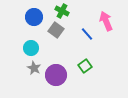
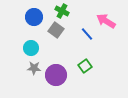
pink arrow: rotated 36 degrees counterclockwise
gray star: rotated 24 degrees counterclockwise
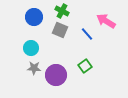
gray square: moved 4 px right; rotated 14 degrees counterclockwise
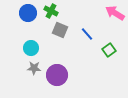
green cross: moved 11 px left
blue circle: moved 6 px left, 4 px up
pink arrow: moved 9 px right, 8 px up
green square: moved 24 px right, 16 px up
purple circle: moved 1 px right
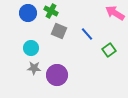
gray square: moved 1 px left, 1 px down
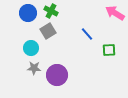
gray square: moved 11 px left; rotated 35 degrees clockwise
green square: rotated 32 degrees clockwise
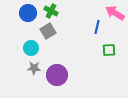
blue line: moved 10 px right, 7 px up; rotated 56 degrees clockwise
